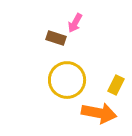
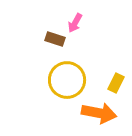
brown rectangle: moved 1 px left, 1 px down
yellow rectangle: moved 2 px up
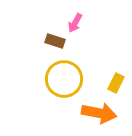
brown rectangle: moved 2 px down
yellow circle: moved 3 px left, 1 px up
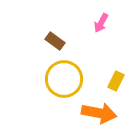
pink arrow: moved 26 px right
brown rectangle: rotated 18 degrees clockwise
yellow rectangle: moved 2 px up
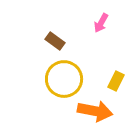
orange arrow: moved 4 px left, 2 px up
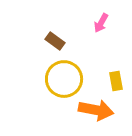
yellow rectangle: rotated 36 degrees counterclockwise
orange arrow: moved 1 px right, 1 px up
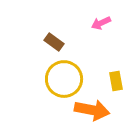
pink arrow: rotated 36 degrees clockwise
brown rectangle: moved 1 px left, 1 px down
orange arrow: moved 4 px left
